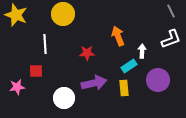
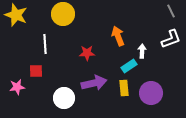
purple circle: moved 7 px left, 13 px down
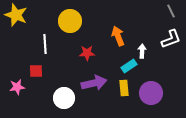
yellow circle: moved 7 px right, 7 px down
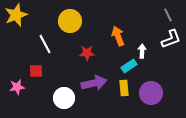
gray line: moved 3 px left, 4 px down
yellow star: rotated 30 degrees clockwise
white line: rotated 24 degrees counterclockwise
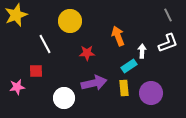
white L-shape: moved 3 px left, 4 px down
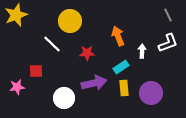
white line: moved 7 px right; rotated 18 degrees counterclockwise
cyan rectangle: moved 8 px left, 1 px down
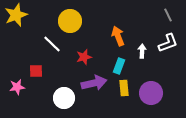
red star: moved 3 px left, 4 px down; rotated 14 degrees counterclockwise
cyan rectangle: moved 2 px left, 1 px up; rotated 35 degrees counterclockwise
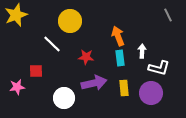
white L-shape: moved 9 px left, 25 px down; rotated 35 degrees clockwise
red star: moved 2 px right; rotated 21 degrees clockwise
cyan rectangle: moved 1 px right, 8 px up; rotated 28 degrees counterclockwise
